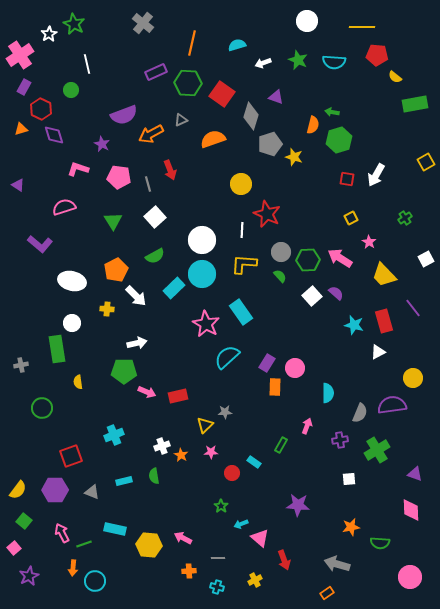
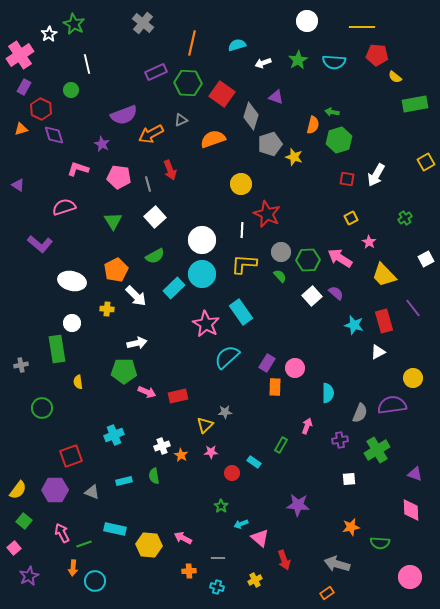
green star at (298, 60): rotated 18 degrees clockwise
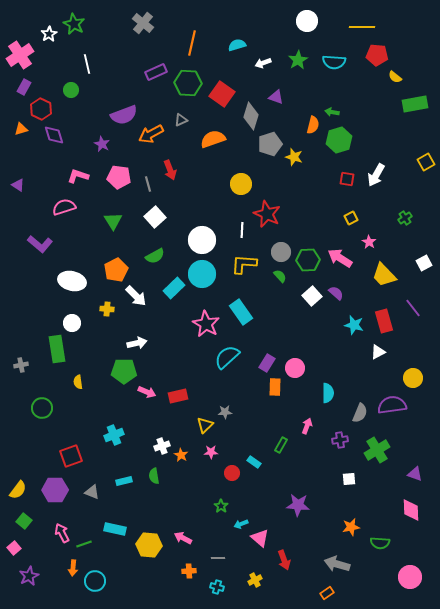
pink L-shape at (78, 169): moved 7 px down
white square at (426, 259): moved 2 px left, 4 px down
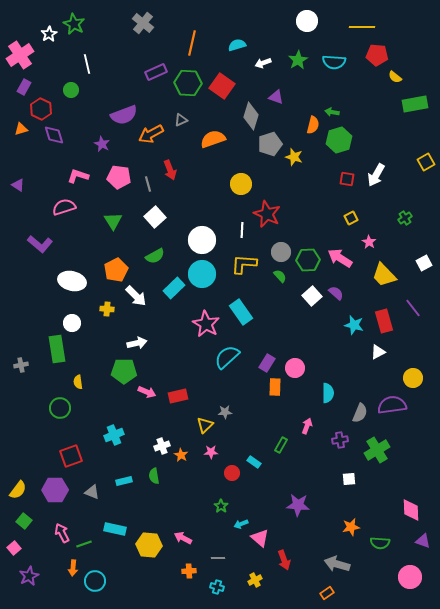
red square at (222, 94): moved 8 px up
green circle at (42, 408): moved 18 px right
purple triangle at (415, 474): moved 8 px right, 67 px down
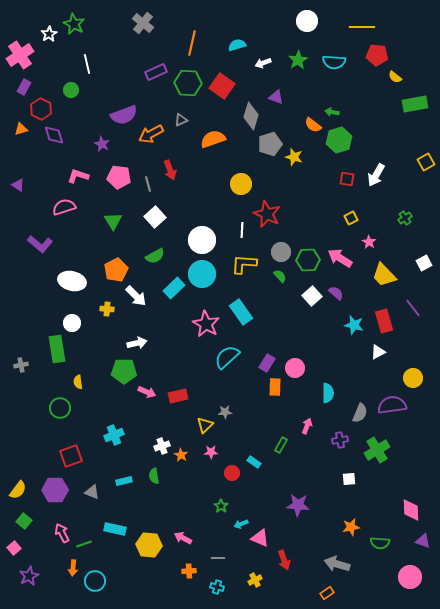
orange semicircle at (313, 125): rotated 114 degrees clockwise
pink triangle at (260, 538): rotated 18 degrees counterclockwise
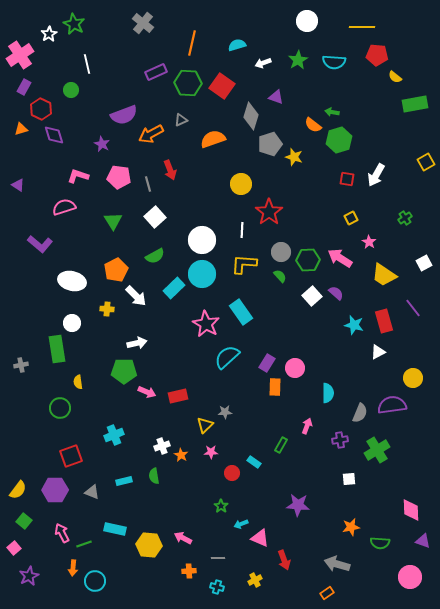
red star at (267, 214): moved 2 px right, 2 px up; rotated 12 degrees clockwise
yellow trapezoid at (384, 275): rotated 12 degrees counterclockwise
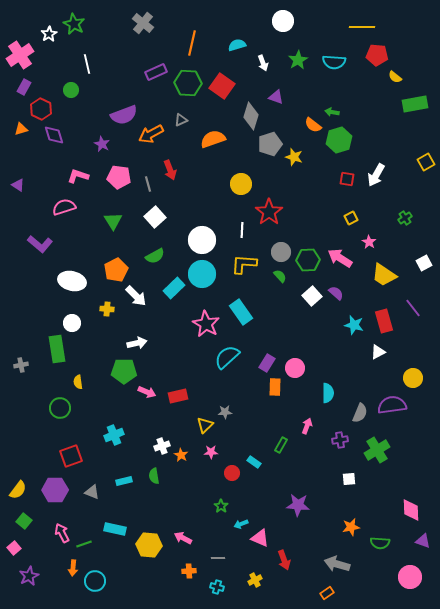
white circle at (307, 21): moved 24 px left
white arrow at (263, 63): rotated 91 degrees counterclockwise
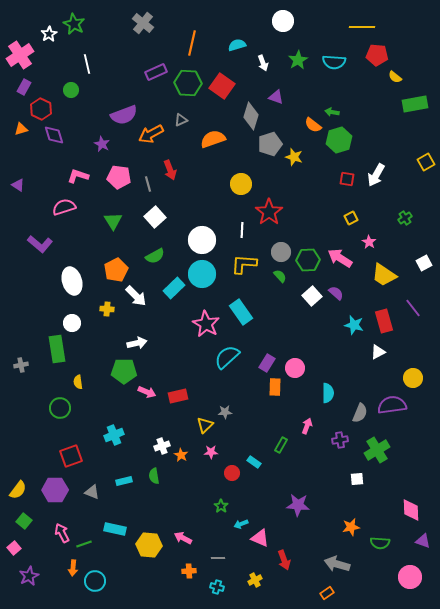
white ellipse at (72, 281): rotated 60 degrees clockwise
white square at (349, 479): moved 8 px right
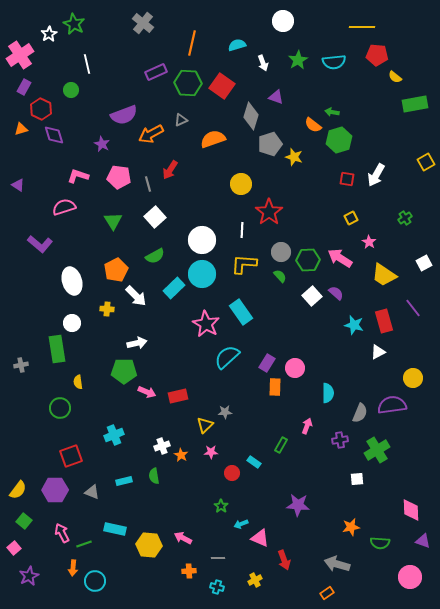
cyan semicircle at (334, 62): rotated 10 degrees counterclockwise
red arrow at (170, 170): rotated 54 degrees clockwise
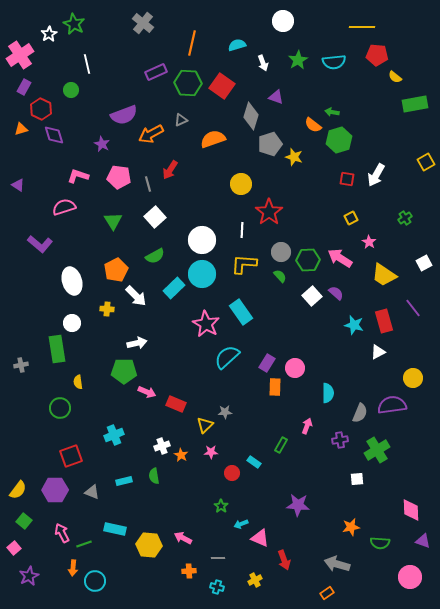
red rectangle at (178, 396): moved 2 px left, 8 px down; rotated 36 degrees clockwise
